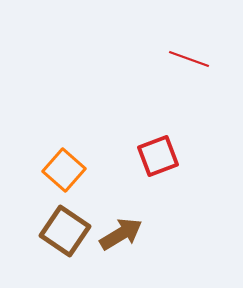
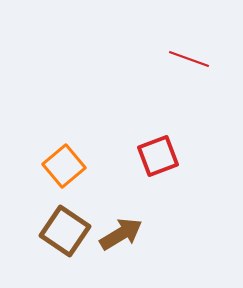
orange square: moved 4 px up; rotated 9 degrees clockwise
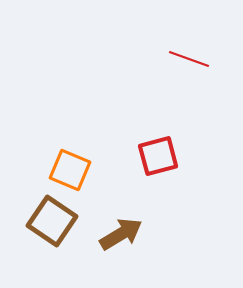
red square: rotated 6 degrees clockwise
orange square: moved 6 px right, 4 px down; rotated 27 degrees counterclockwise
brown square: moved 13 px left, 10 px up
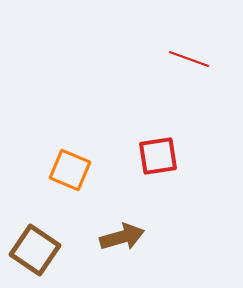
red square: rotated 6 degrees clockwise
brown square: moved 17 px left, 29 px down
brown arrow: moved 1 px right, 3 px down; rotated 15 degrees clockwise
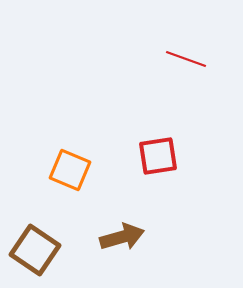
red line: moved 3 px left
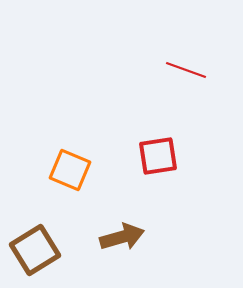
red line: moved 11 px down
brown square: rotated 24 degrees clockwise
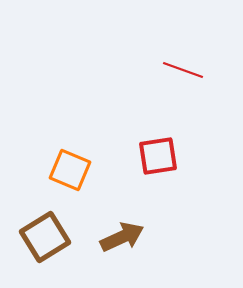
red line: moved 3 px left
brown arrow: rotated 9 degrees counterclockwise
brown square: moved 10 px right, 13 px up
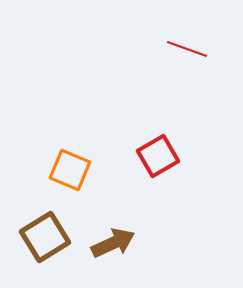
red line: moved 4 px right, 21 px up
red square: rotated 21 degrees counterclockwise
brown arrow: moved 9 px left, 6 px down
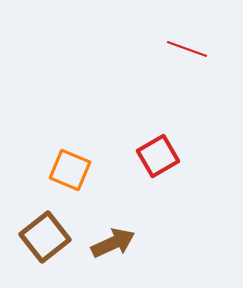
brown square: rotated 6 degrees counterclockwise
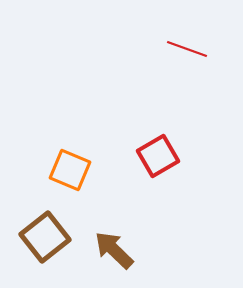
brown arrow: moved 1 px right, 7 px down; rotated 111 degrees counterclockwise
